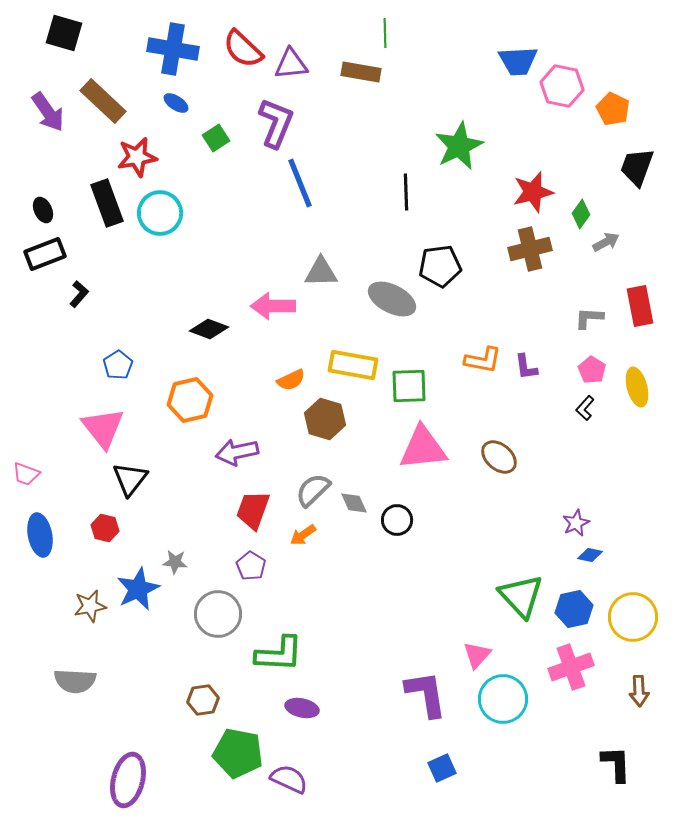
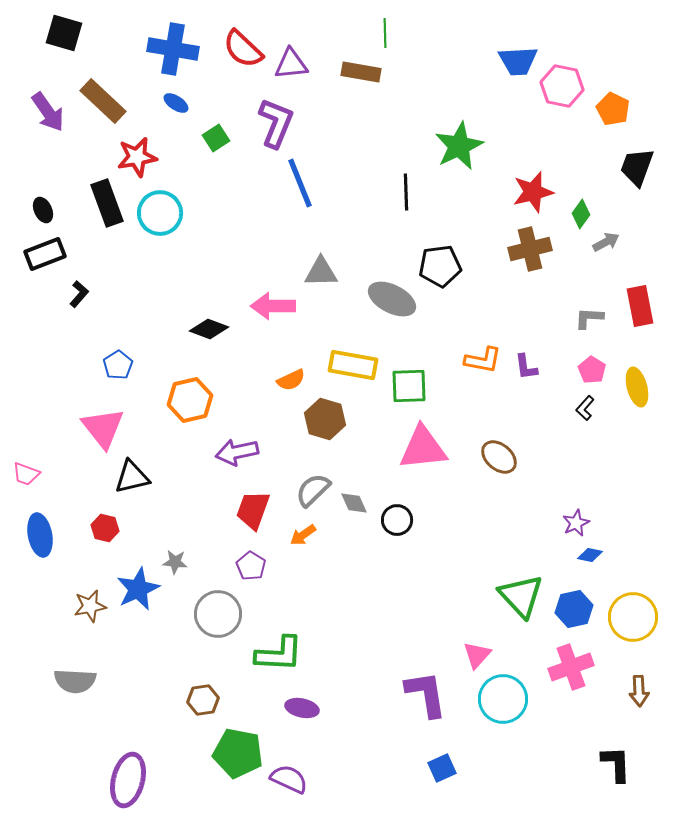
black triangle at (130, 479): moved 2 px right, 2 px up; rotated 39 degrees clockwise
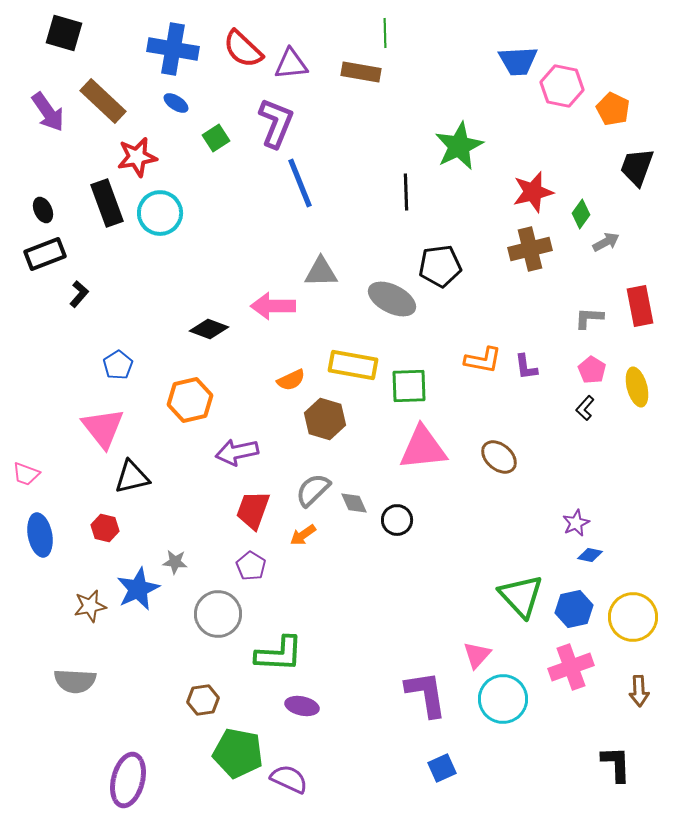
purple ellipse at (302, 708): moved 2 px up
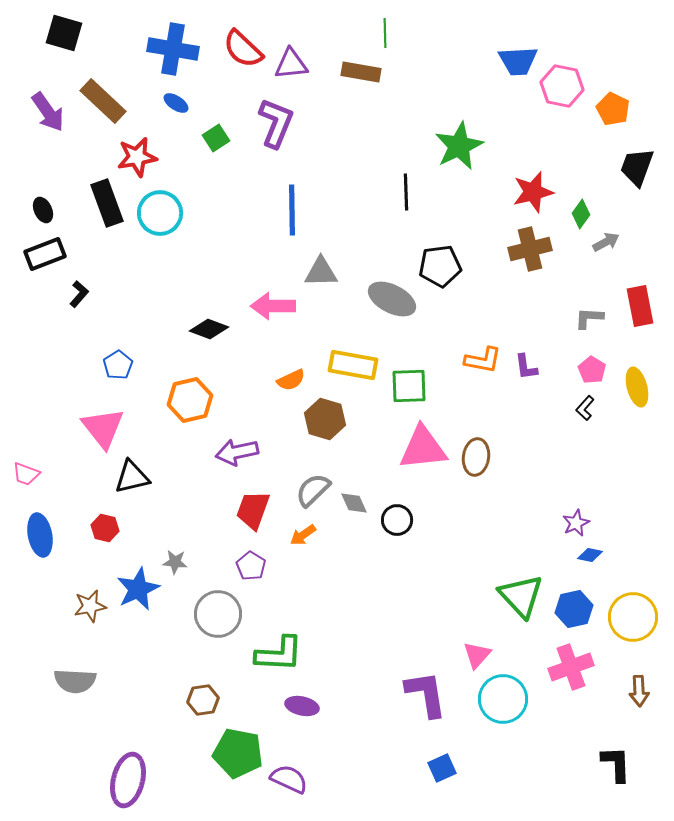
blue line at (300, 183): moved 8 px left, 27 px down; rotated 21 degrees clockwise
brown ellipse at (499, 457): moved 23 px left; rotated 57 degrees clockwise
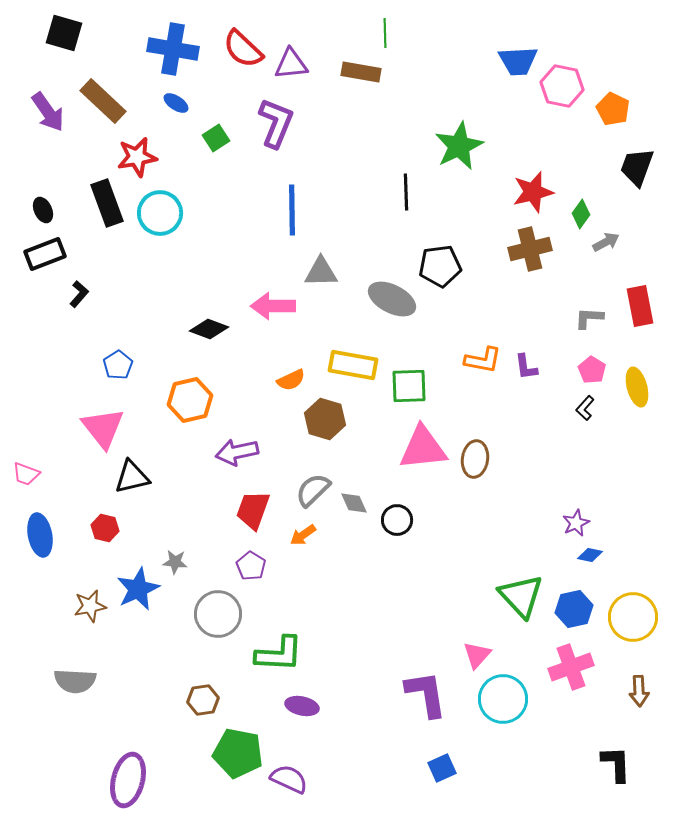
brown ellipse at (476, 457): moved 1 px left, 2 px down
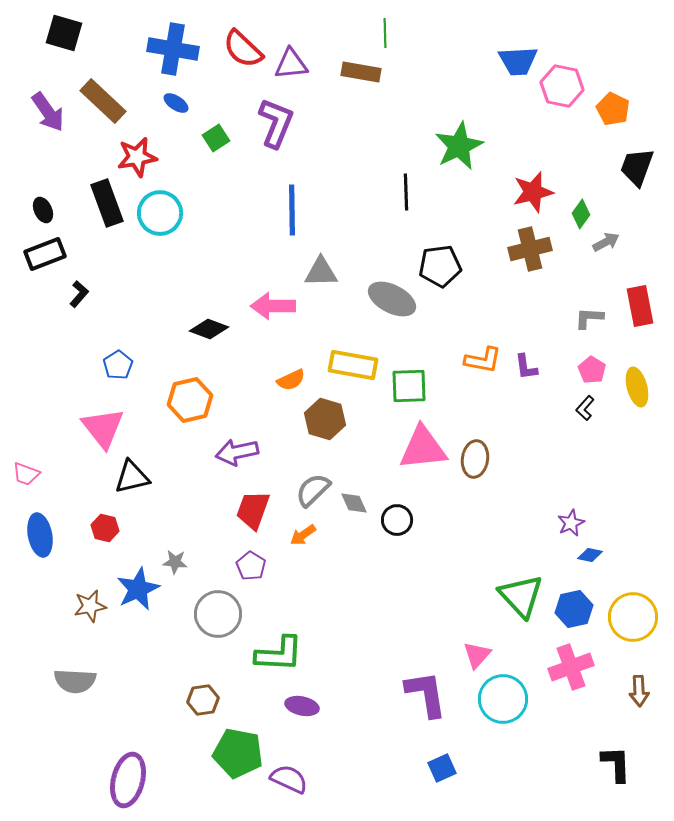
purple star at (576, 523): moved 5 px left
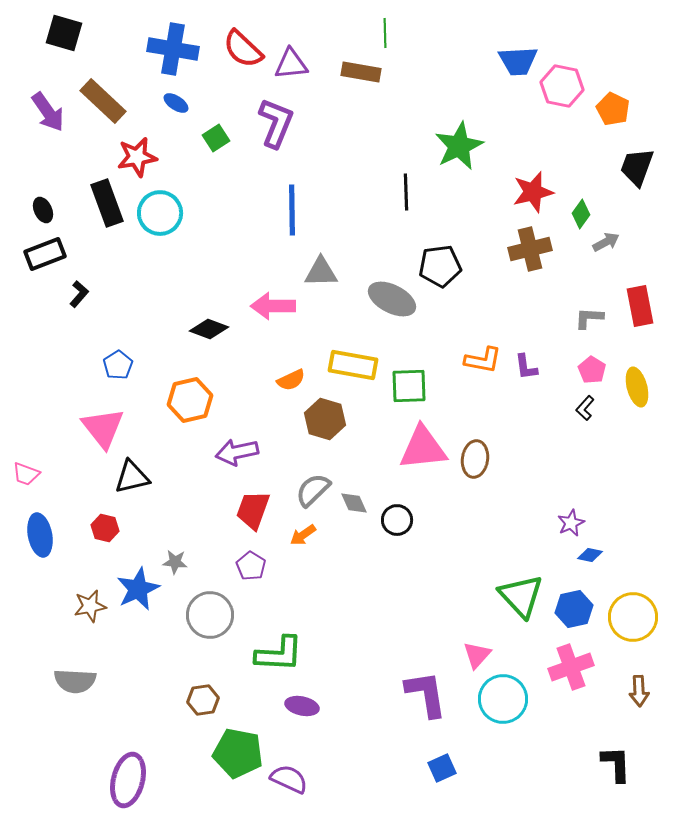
gray circle at (218, 614): moved 8 px left, 1 px down
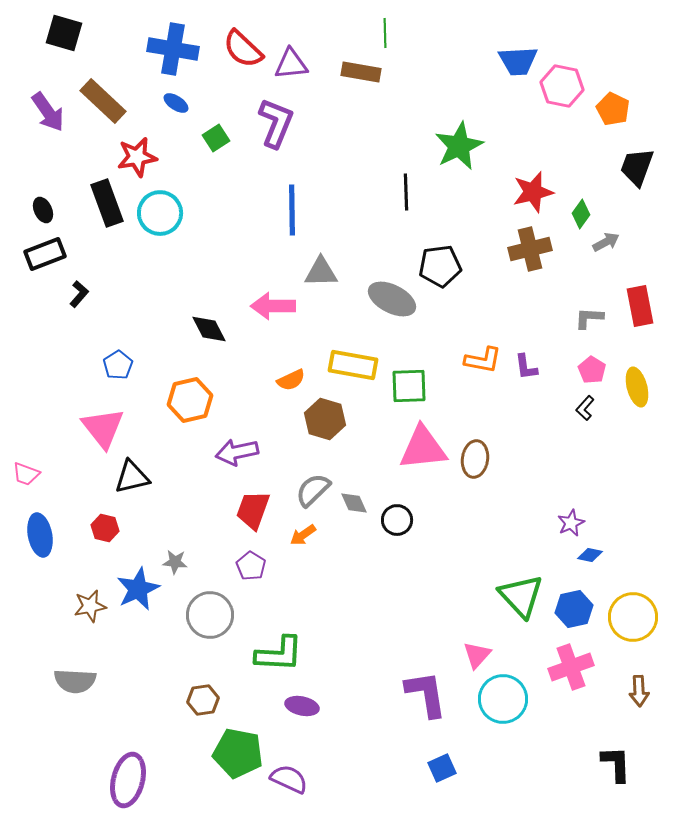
black diamond at (209, 329): rotated 42 degrees clockwise
